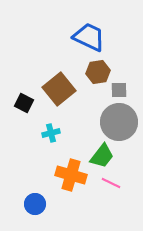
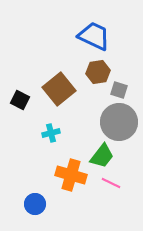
blue trapezoid: moved 5 px right, 1 px up
gray square: rotated 18 degrees clockwise
black square: moved 4 px left, 3 px up
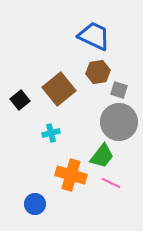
black square: rotated 24 degrees clockwise
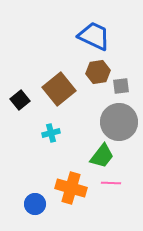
gray square: moved 2 px right, 4 px up; rotated 24 degrees counterclockwise
orange cross: moved 13 px down
pink line: rotated 24 degrees counterclockwise
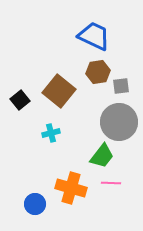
brown square: moved 2 px down; rotated 12 degrees counterclockwise
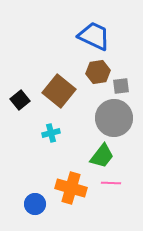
gray circle: moved 5 px left, 4 px up
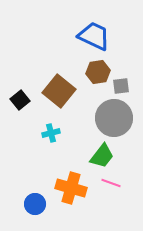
pink line: rotated 18 degrees clockwise
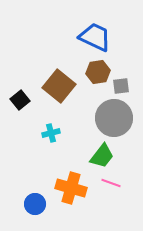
blue trapezoid: moved 1 px right, 1 px down
brown square: moved 5 px up
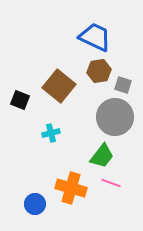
brown hexagon: moved 1 px right, 1 px up
gray square: moved 2 px right, 1 px up; rotated 24 degrees clockwise
black square: rotated 30 degrees counterclockwise
gray circle: moved 1 px right, 1 px up
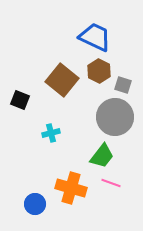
brown hexagon: rotated 25 degrees counterclockwise
brown square: moved 3 px right, 6 px up
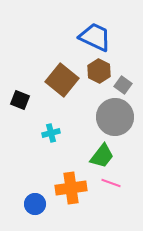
gray square: rotated 18 degrees clockwise
orange cross: rotated 24 degrees counterclockwise
